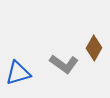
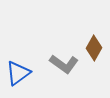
blue triangle: rotated 20 degrees counterclockwise
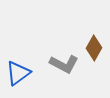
gray L-shape: rotated 8 degrees counterclockwise
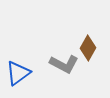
brown diamond: moved 6 px left
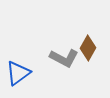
gray L-shape: moved 6 px up
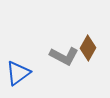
gray L-shape: moved 2 px up
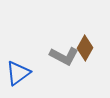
brown diamond: moved 3 px left
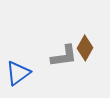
gray L-shape: rotated 36 degrees counterclockwise
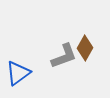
gray L-shape: rotated 12 degrees counterclockwise
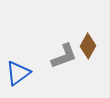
brown diamond: moved 3 px right, 2 px up
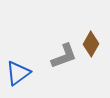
brown diamond: moved 3 px right, 2 px up
